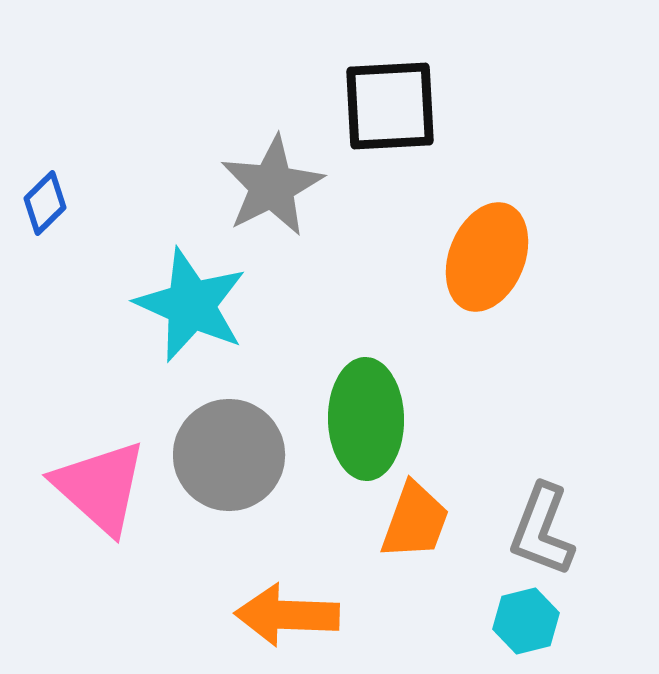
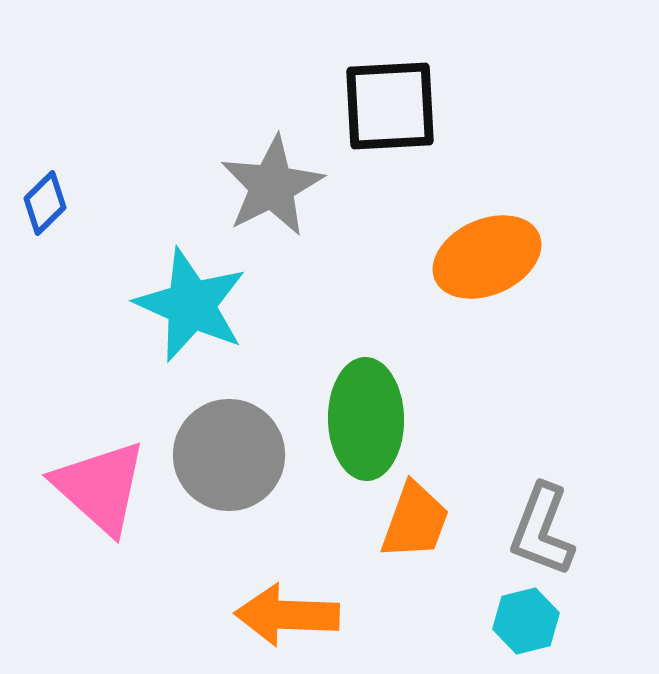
orange ellipse: rotated 44 degrees clockwise
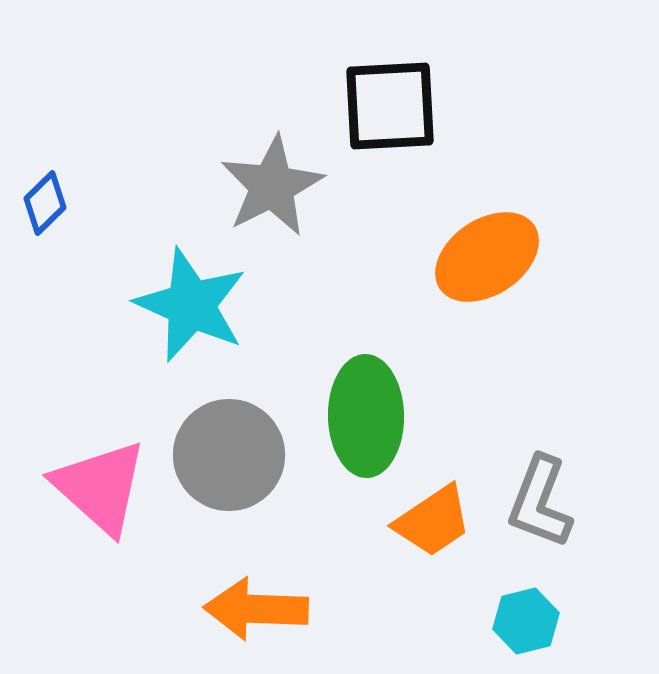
orange ellipse: rotated 10 degrees counterclockwise
green ellipse: moved 3 px up
orange trapezoid: moved 18 px right; rotated 36 degrees clockwise
gray L-shape: moved 2 px left, 28 px up
orange arrow: moved 31 px left, 6 px up
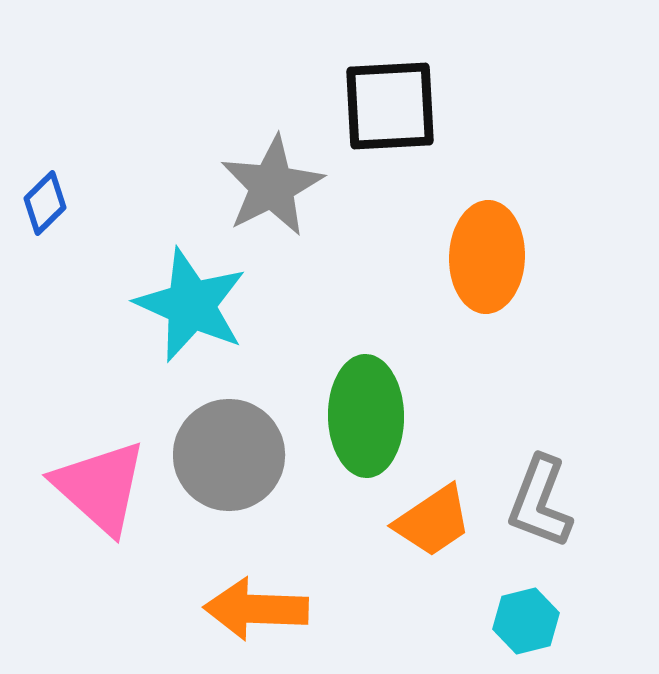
orange ellipse: rotated 54 degrees counterclockwise
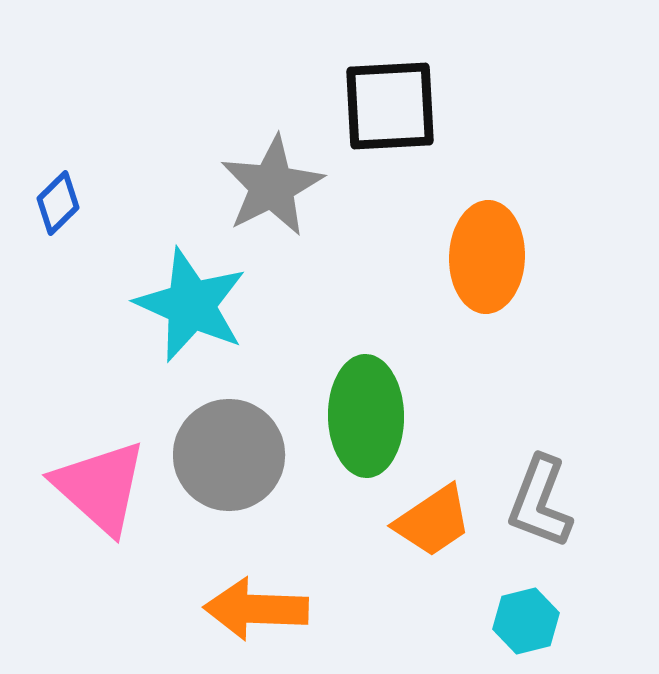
blue diamond: moved 13 px right
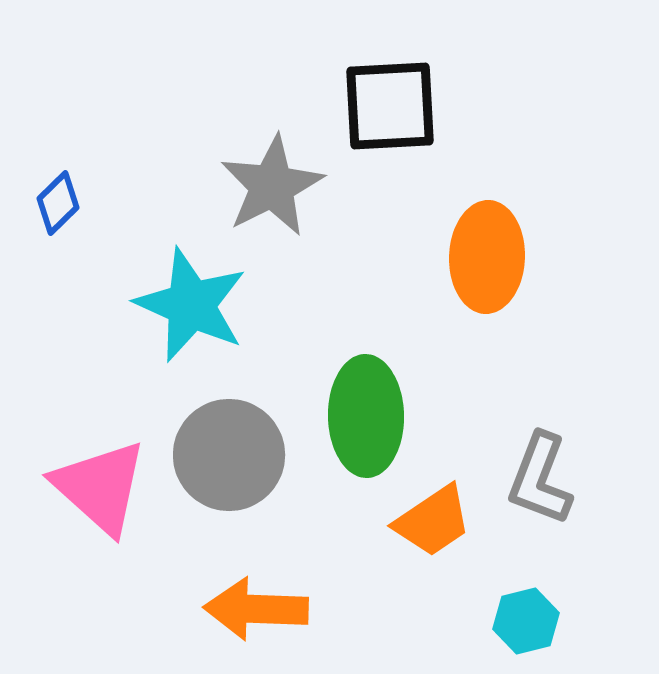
gray L-shape: moved 23 px up
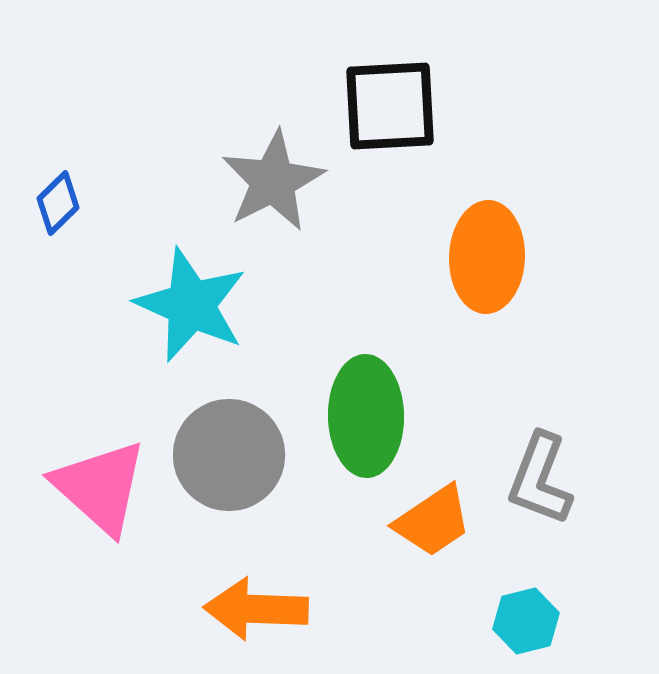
gray star: moved 1 px right, 5 px up
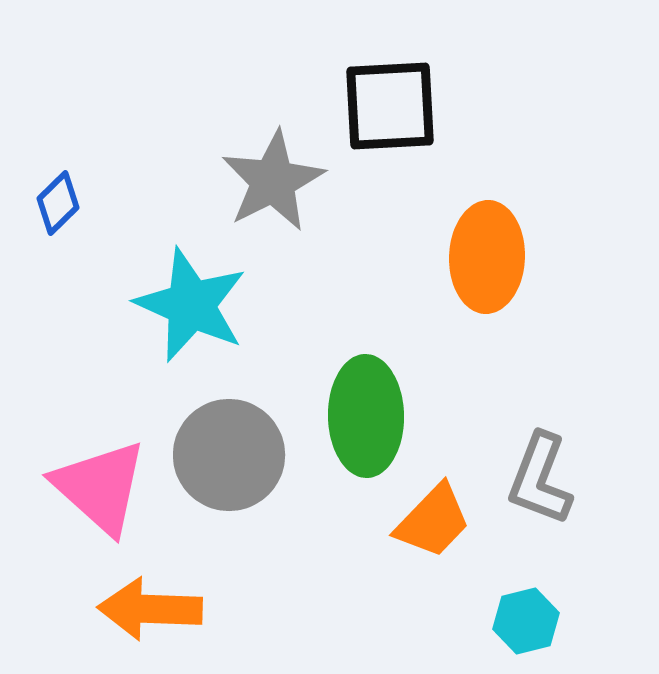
orange trapezoid: rotated 12 degrees counterclockwise
orange arrow: moved 106 px left
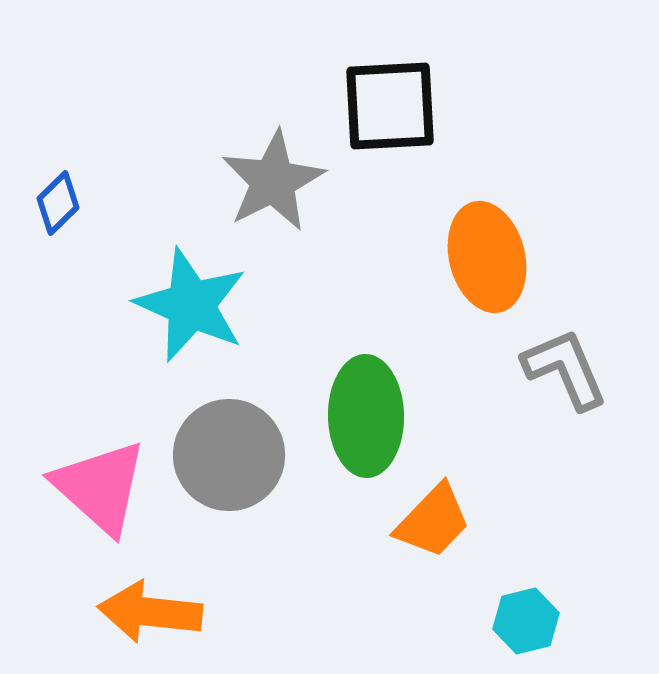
orange ellipse: rotated 16 degrees counterclockwise
gray L-shape: moved 25 px right, 110 px up; rotated 136 degrees clockwise
orange arrow: moved 3 px down; rotated 4 degrees clockwise
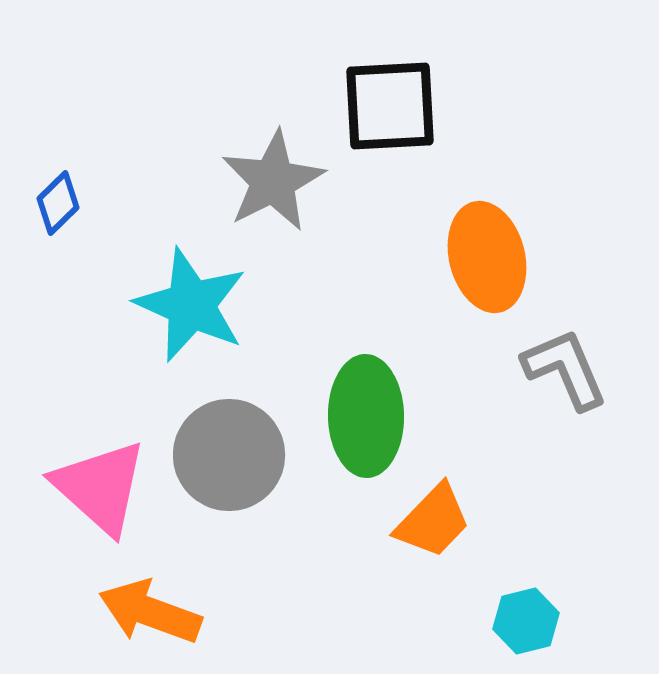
orange arrow: rotated 14 degrees clockwise
